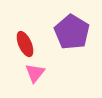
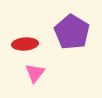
red ellipse: rotated 70 degrees counterclockwise
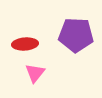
purple pentagon: moved 4 px right, 3 px down; rotated 28 degrees counterclockwise
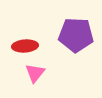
red ellipse: moved 2 px down
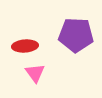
pink triangle: rotated 15 degrees counterclockwise
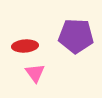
purple pentagon: moved 1 px down
